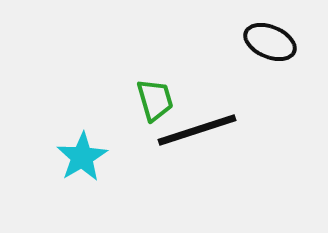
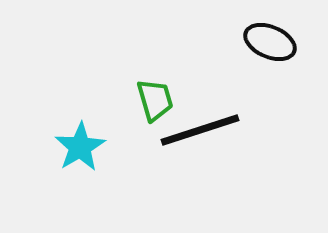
black line: moved 3 px right
cyan star: moved 2 px left, 10 px up
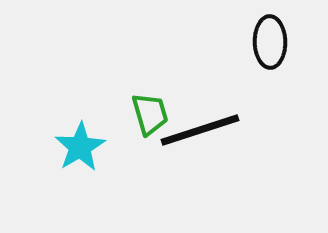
black ellipse: rotated 66 degrees clockwise
green trapezoid: moved 5 px left, 14 px down
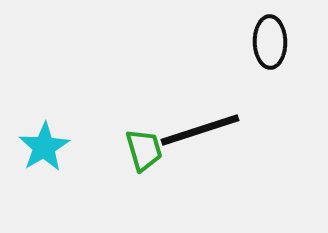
green trapezoid: moved 6 px left, 36 px down
cyan star: moved 36 px left
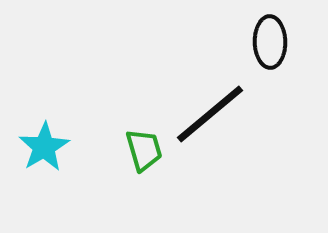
black line: moved 10 px right, 16 px up; rotated 22 degrees counterclockwise
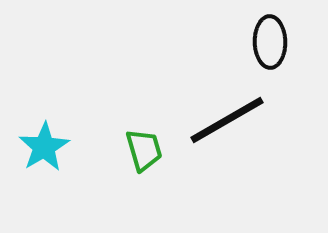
black line: moved 17 px right, 6 px down; rotated 10 degrees clockwise
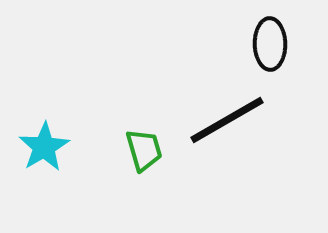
black ellipse: moved 2 px down
